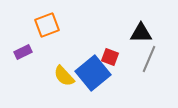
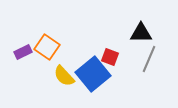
orange square: moved 22 px down; rotated 35 degrees counterclockwise
blue square: moved 1 px down
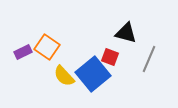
black triangle: moved 15 px left; rotated 15 degrees clockwise
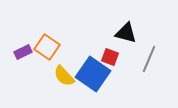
blue square: rotated 16 degrees counterclockwise
